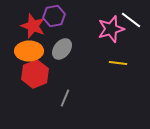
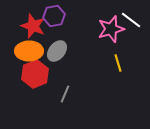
gray ellipse: moved 5 px left, 2 px down
yellow line: rotated 66 degrees clockwise
gray line: moved 4 px up
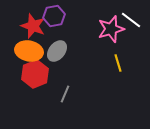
orange ellipse: rotated 12 degrees clockwise
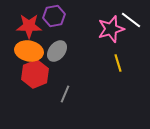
red star: moved 4 px left; rotated 20 degrees counterclockwise
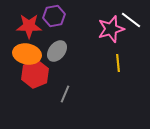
orange ellipse: moved 2 px left, 3 px down
yellow line: rotated 12 degrees clockwise
